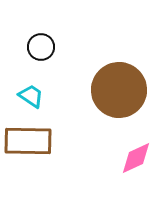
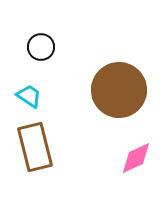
cyan trapezoid: moved 2 px left
brown rectangle: moved 7 px right, 6 px down; rotated 75 degrees clockwise
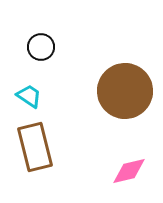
brown circle: moved 6 px right, 1 px down
pink diamond: moved 7 px left, 13 px down; rotated 12 degrees clockwise
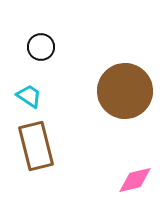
brown rectangle: moved 1 px right, 1 px up
pink diamond: moved 6 px right, 9 px down
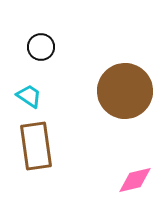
brown rectangle: rotated 6 degrees clockwise
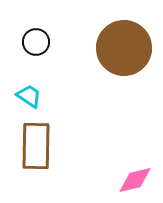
black circle: moved 5 px left, 5 px up
brown circle: moved 1 px left, 43 px up
brown rectangle: rotated 9 degrees clockwise
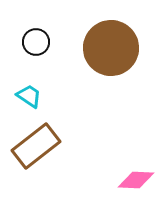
brown circle: moved 13 px left
brown rectangle: rotated 51 degrees clockwise
pink diamond: moved 1 px right; rotated 15 degrees clockwise
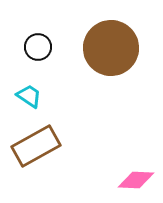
black circle: moved 2 px right, 5 px down
brown rectangle: rotated 9 degrees clockwise
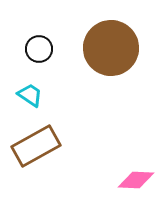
black circle: moved 1 px right, 2 px down
cyan trapezoid: moved 1 px right, 1 px up
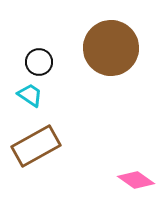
black circle: moved 13 px down
pink diamond: rotated 33 degrees clockwise
